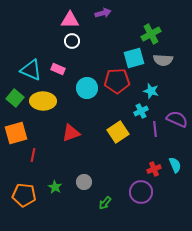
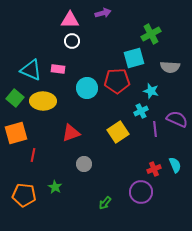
gray semicircle: moved 7 px right, 7 px down
pink rectangle: rotated 16 degrees counterclockwise
gray circle: moved 18 px up
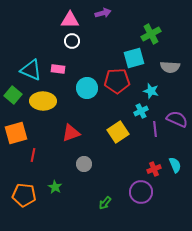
green square: moved 2 px left, 3 px up
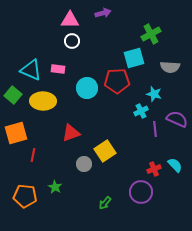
cyan star: moved 3 px right, 3 px down
yellow square: moved 13 px left, 19 px down
cyan semicircle: rotated 21 degrees counterclockwise
orange pentagon: moved 1 px right, 1 px down
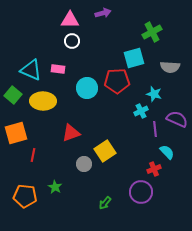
green cross: moved 1 px right, 2 px up
cyan semicircle: moved 8 px left, 13 px up
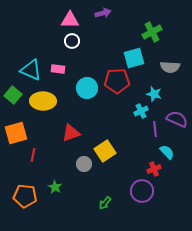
purple circle: moved 1 px right, 1 px up
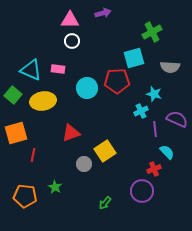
yellow ellipse: rotated 10 degrees counterclockwise
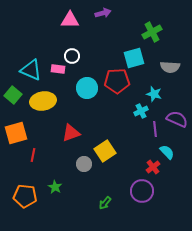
white circle: moved 15 px down
red cross: moved 1 px left, 2 px up; rotated 16 degrees counterclockwise
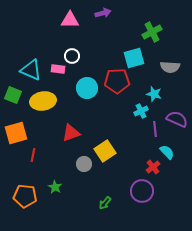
green square: rotated 18 degrees counterclockwise
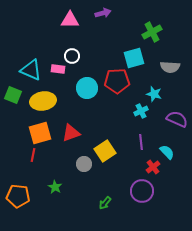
purple line: moved 14 px left, 13 px down
orange square: moved 24 px right
orange pentagon: moved 7 px left
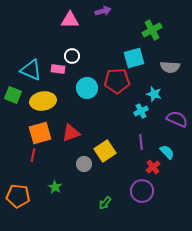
purple arrow: moved 2 px up
green cross: moved 2 px up
